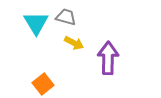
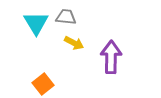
gray trapezoid: rotated 10 degrees counterclockwise
purple arrow: moved 3 px right, 1 px up
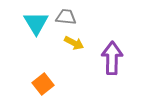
purple arrow: moved 1 px right, 1 px down
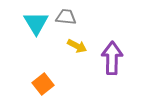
yellow arrow: moved 3 px right, 3 px down
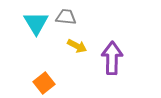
orange square: moved 1 px right, 1 px up
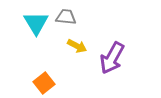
purple arrow: rotated 152 degrees counterclockwise
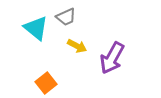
gray trapezoid: rotated 150 degrees clockwise
cyan triangle: moved 5 px down; rotated 20 degrees counterclockwise
orange square: moved 2 px right
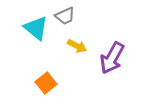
gray trapezoid: moved 1 px left, 1 px up
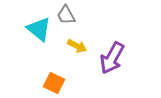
gray trapezoid: moved 1 px right, 1 px up; rotated 85 degrees clockwise
cyan triangle: moved 3 px right, 1 px down
orange square: moved 8 px right; rotated 25 degrees counterclockwise
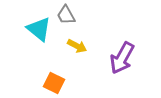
purple arrow: moved 10 px right
